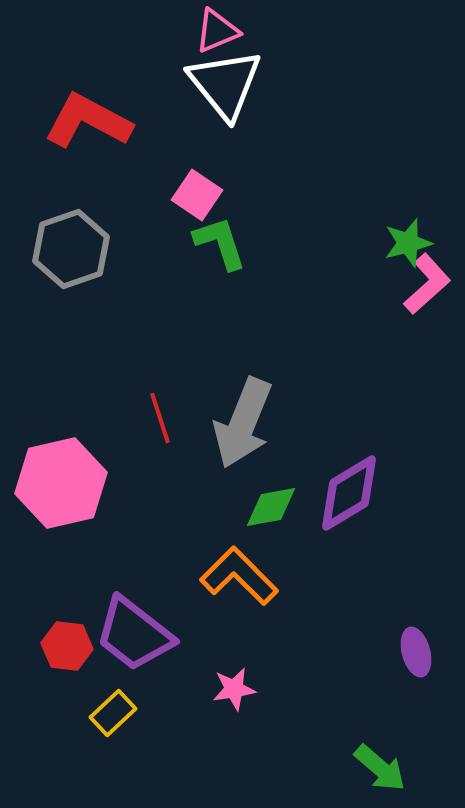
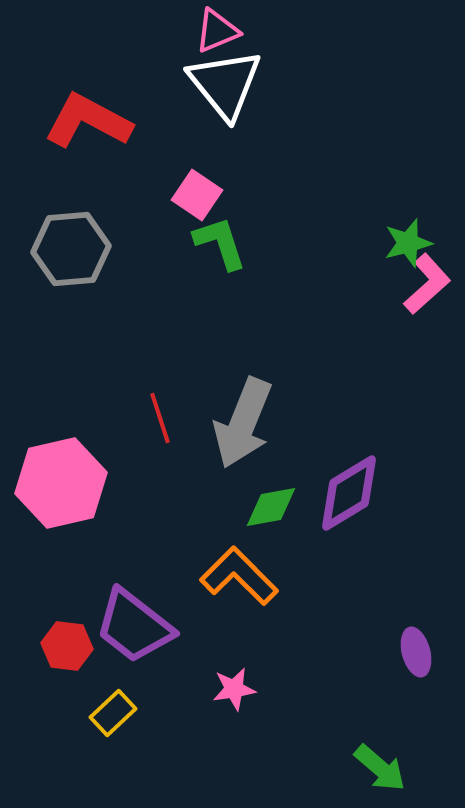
gray hexagon: rotated 14 degrees clockwise
purple trapezoid: moved 8 px up
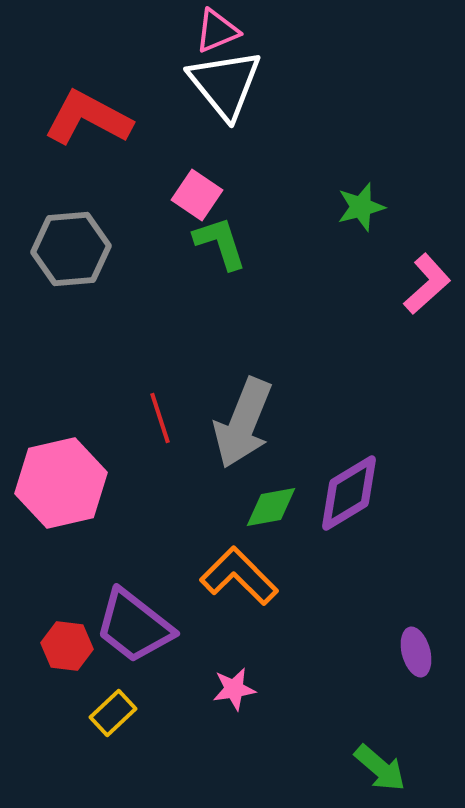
red L-shape: moved 3 px up
green star: moved 47 px left, 36 px up
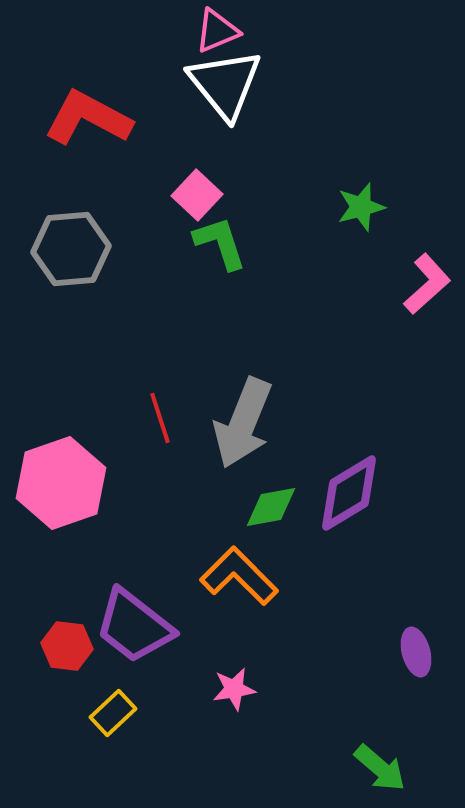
pink square: rotated 9 degrees clockwise
pink hexagon: rotated 6 degrees counterclockwise
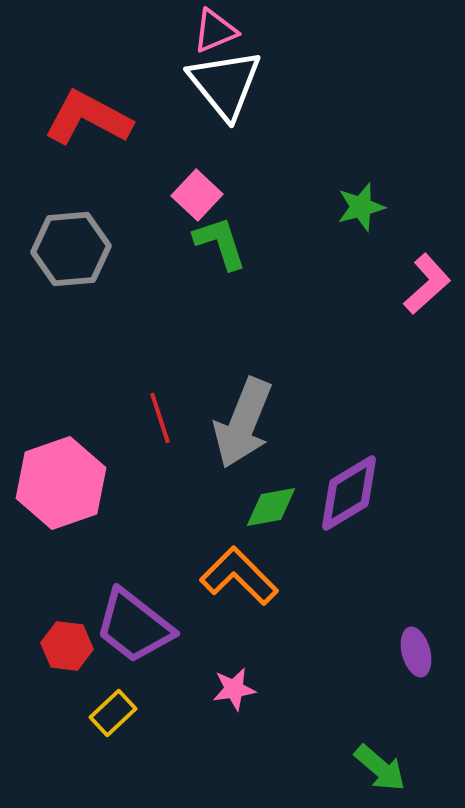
pink triangle: moved 2 px left
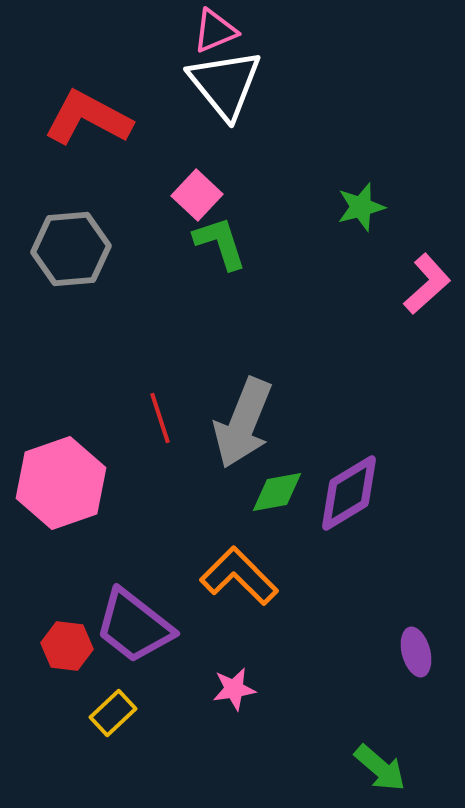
green diamond: moved 6 px right, 15 px up
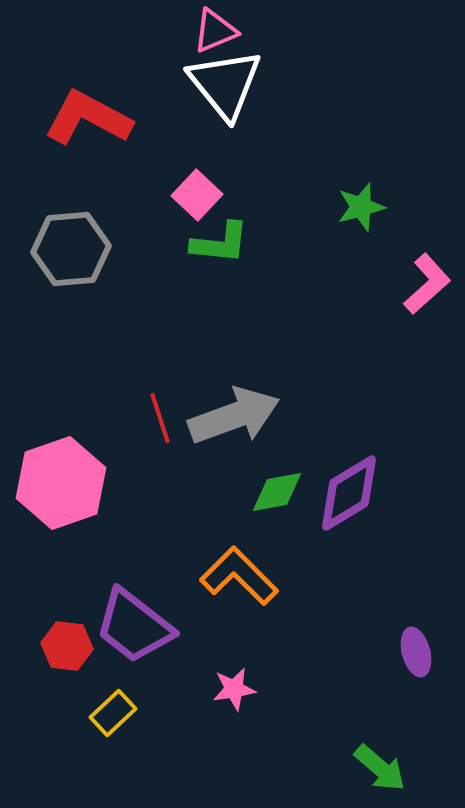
green L-shape: rotated 114 degrees clockwise
gray arrow: moved 9 px left, 7 px up; rotated 132 degrees counterclockwise
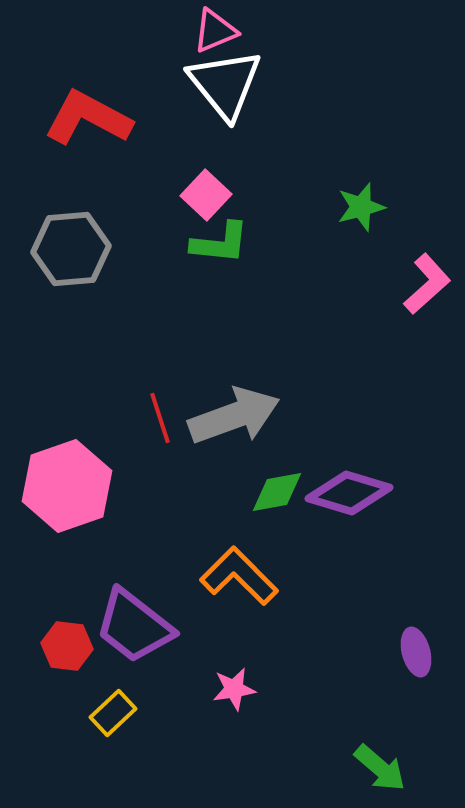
pink square: moved 9 px right
pink hexagon: moved 6 px right, 3 px down
purple diamond: rotated 48 degrees clockwise
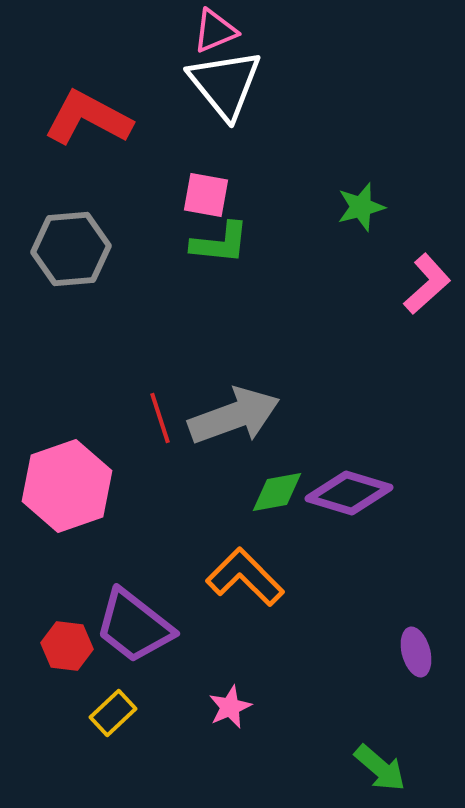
pink square: rotated 33 degrees counterclockwise
orange L-shape: moved 6 px right, 1 px down
pink star: moved 4 px left, 18 px down; rotated 15 degrees counterclockwise
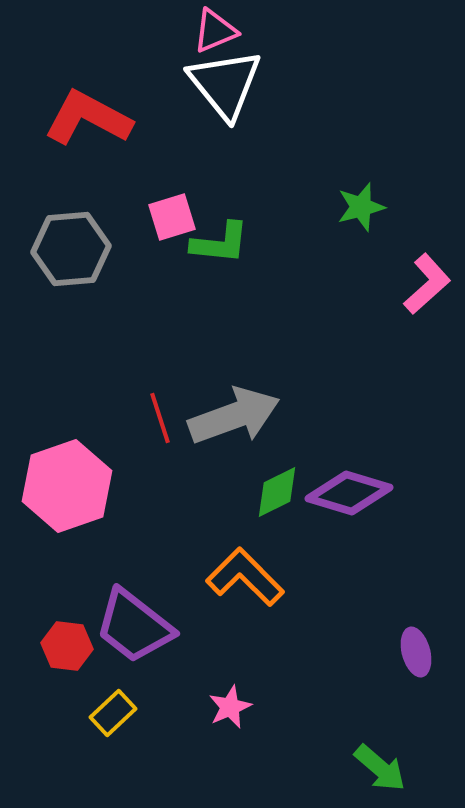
pink square: moved 34 px left, 22 px down; rotated 27 degrees counterclockwise
green diamond: rotated 16 degrees counterclockwise
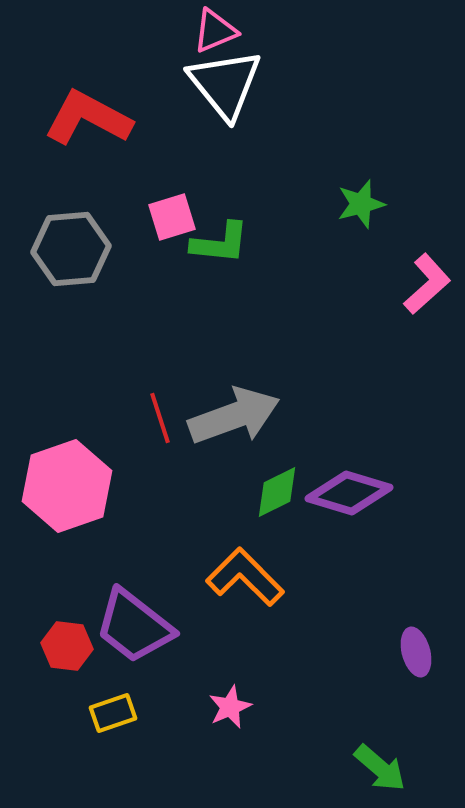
green star: moved 3 px up
yellow rectangle: rotated 24 degrees clockwise
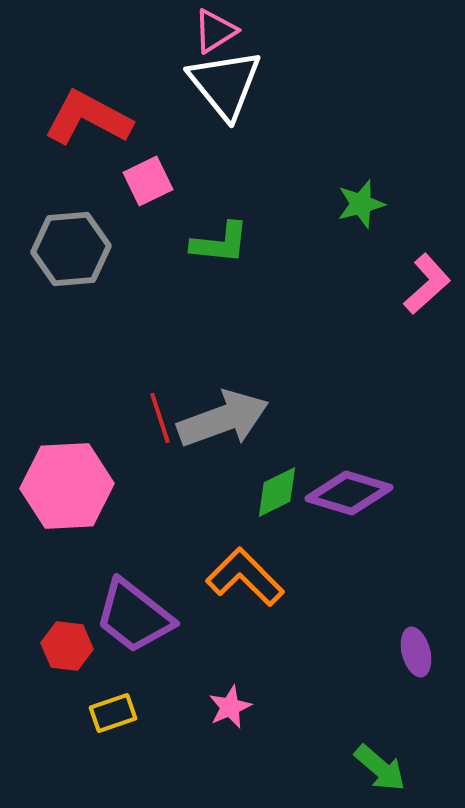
pink triangle: rotated 9 degrees counterclockwise
pink square: moved 24 px left, 36 px up; rotated 9 degrees counterclockwise
gray arrow: moved 11 px left, 3 px down
pink hexagon: rotated 16 degrees clockwise
purple trapezoid: moved 10 px up
